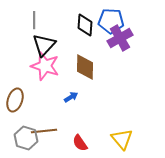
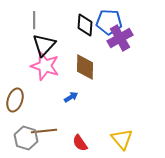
blue pentagon: moved 2 px left, 1 px down
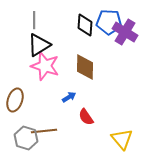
purple cross: moved 5 px right, 6 px up; rotated 30 degrees counterclockwise
black triangle: moved 5 px left; rotated 15 degrees clockwise
blue arrow: moved 2 px left
red semicircle: moved 6 px right, 26 px up
